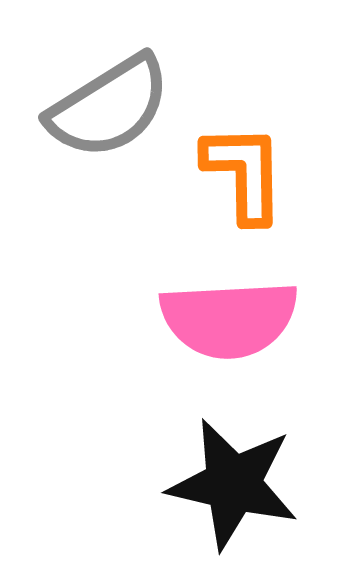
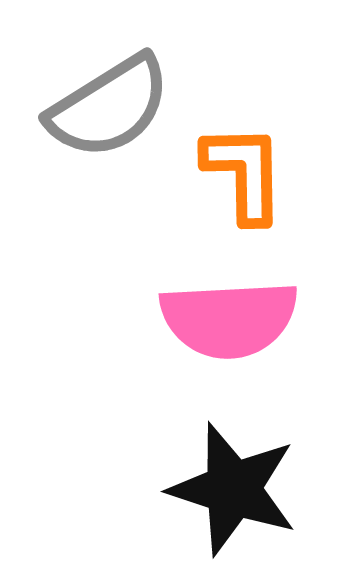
black star: moved 5 px down; rotated 5 degrees clockwise
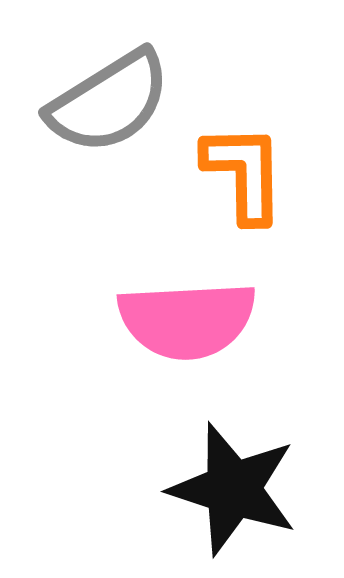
gray semicircle: moved 5 px up
pink semicircle: moved 42 px left, 1 px down
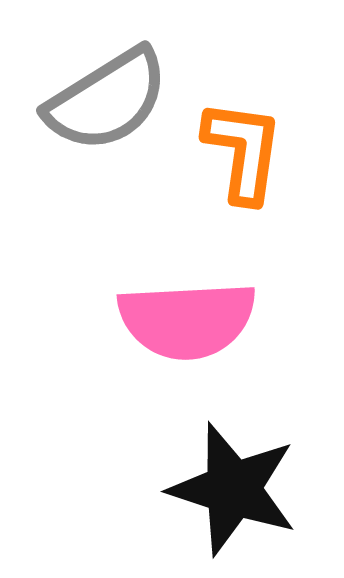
gray semicircle: moved 2 px left, 2 px up
orange L-shape: moved 1 px left, 22 px up; rotated 9 degrees clockwise
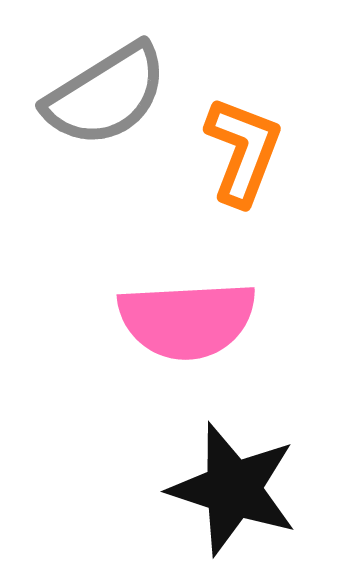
gray semicircle: moved 1 px left, 5 px up
orange L-shape: rotated 13 degrees clockwise
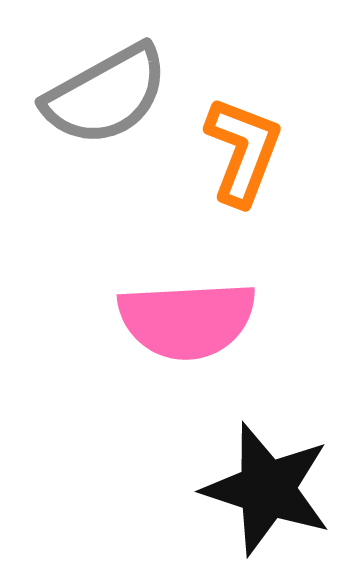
gray semicircle: rotated 3 degrees clockwise
black star: moved 34 px right
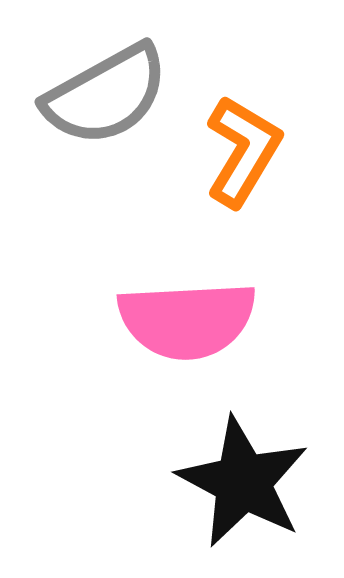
orange L-shape: rotated 10 degrees clockwise
black star: moved 24 px left, 7 px up; rotated 10 degrees clockwise
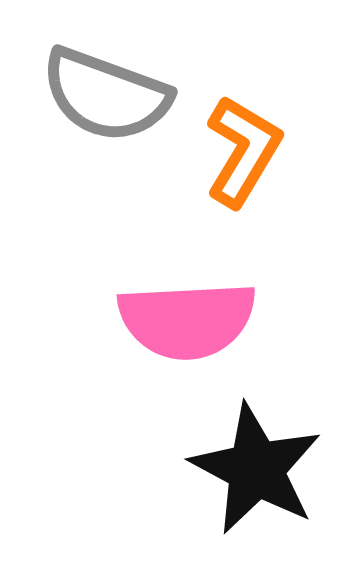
gray semicircle: rotated 49 degrees clockwise
black star: moved 13 px right, 13 px up
